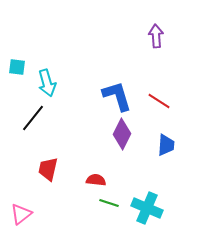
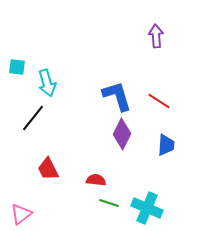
red trapezoid: rotated 40 degrees counterclockwise
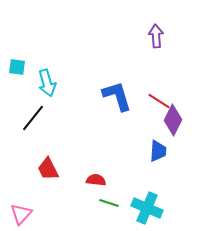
purple diamond: moved 51 px right, 14 px up
blue trapezoid: moved 8 px left, 6 px down
pink triangle: rotated 10 degrees counterclockwise
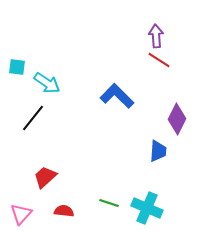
cyan arrow: rotated 40 degrees counterclockwise
blue L-shape: rotated 28 degrees counterclockwise
red line: moved 41 px up
purple diamond: moved 4 px right, 1 px up
red trapezoid: moved 3 px left, 8 px down; rotated 75 degrees clockwise
red semicircle: moved 32 px left, 31 px down
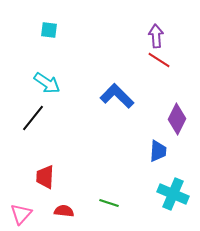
cyan square: moved 32 px right, 37 px up
red trapezoid: rotated 45 degrees counterclockwise
cyan cross: moved 26 px right, 14 px up
